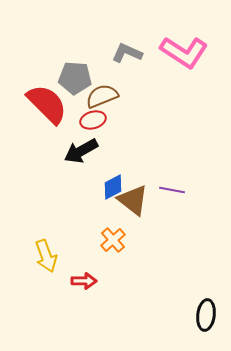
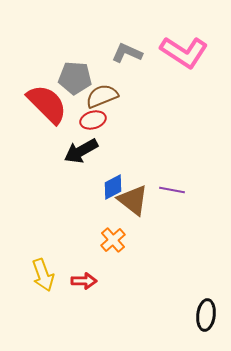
yellow arrow: moved 3 px left, 19 px down
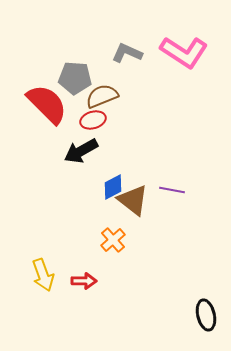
black ellipse: rotated 20 degrees counterclockwise
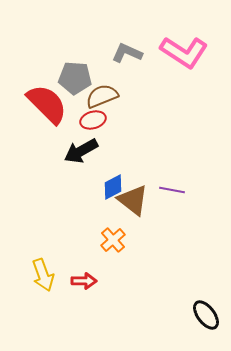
black ellipse: rotated 24 degrees counterclockwise
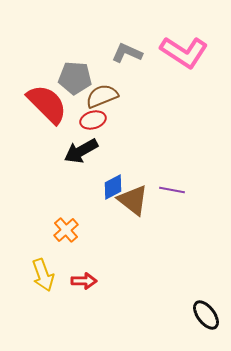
orange cross: moved 47 px left, 10 px up
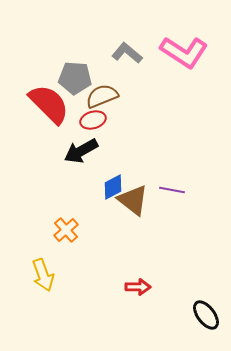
gray L-shape: rotated 16 degrees clockwise
red semicircle: moved 2 px right
red arrow: moved 54 px right, 6 px down
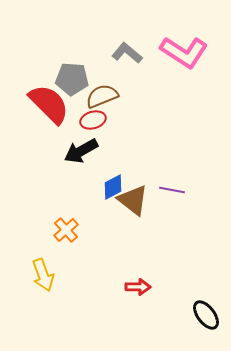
gray pentagon: moved 3 px left, 1 px down
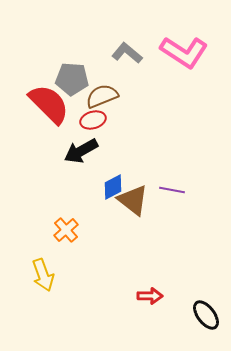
red arrow: moved 12 px right, 9 px down
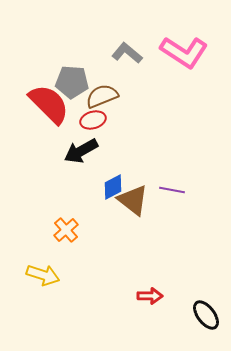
gray pentagon: moved 3 px down
yellow arrow: rotated 52 degrees counterclockwise
